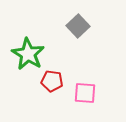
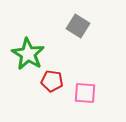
gray square: rotated 15 degrees counterclockwise
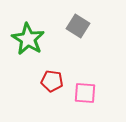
green star: moved 15 px up
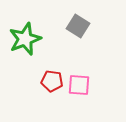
green star: moved 3 px left; rotated 20 degrees clockwise
pink square: moved 6 px left, 8 px up
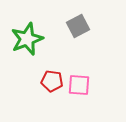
gray square: rotated 30 degrees clockwise
green star: moved 2 px right
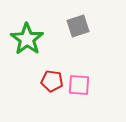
gray square: rotated 10 degrees clockwise
green star: rotated 16 degrees counterclockwise
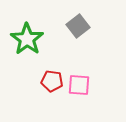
gray square: rotated 20 degrees counterclockwise
